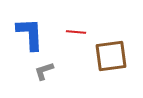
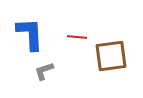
red line: moved 1 px right, 5 px down
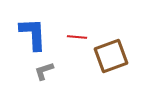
blue L-shape: moved 3 px right
brown square: rotated 12 degrees counterclockwise
